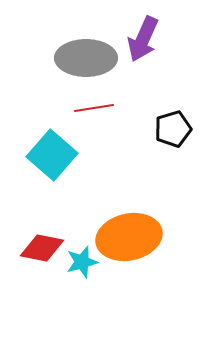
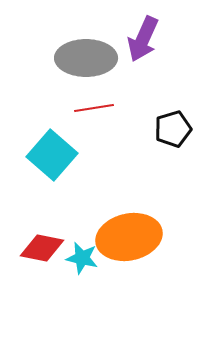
cyan star: moved 4 px up; rotated 28 degrees clockwise
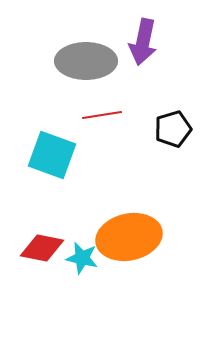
purple arrow: moved 3 px down; rotated 12 degrees counterclockwise
gray ellipse: moved 3 px down
red line: moved 8 px right, 7 px down
cyan square: rotated 21 degrees counterclockwise
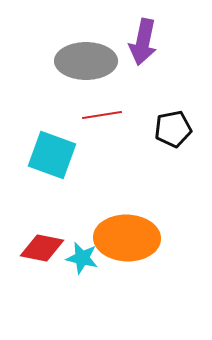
black pentagon: rotated 6 degrees clockwise
orange ellipse: moved 2 px left, 1 px down; rotated 14 degrees clockwise
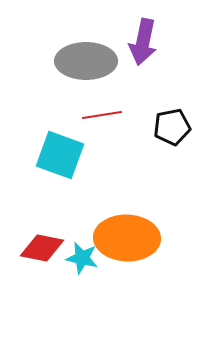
black pentagon: moved 1 px left, 2 px up
cyan square: moved 8 px right
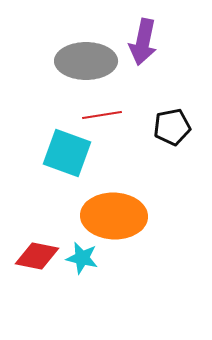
cyan square: moved 7 px right, 2 px up
orange ellipse: moved 13 px left, 22 px up
red diamond: moved 5 px left, 8 px down
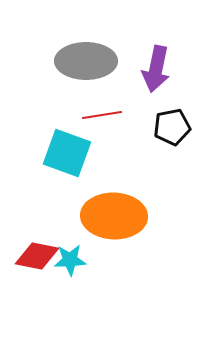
purple arrow: moved 13 px right, 27 px down
cyan star: moved 12 px left, 2 px down; rotated 16 degrees counterclockwise
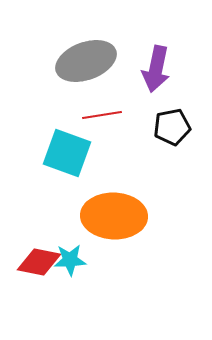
gray ellipse: rotated 20 degrees counterclockwise
red diamond: moved 2 px right, 6 px down
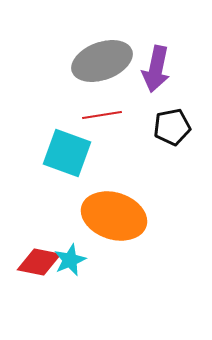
gray ellipse: moved 16 px right
orange ellipse: rotated 16 degrees clockwise
cyan star: rotated 20 degrees counterclockwise
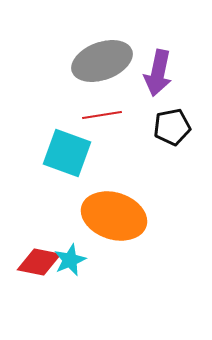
purple arrow: moved 2 px right, 4 px down
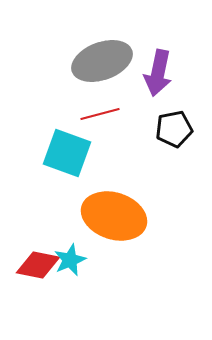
red line: moved 2 px left, 1 px up; rotated 6 degrees counterclockwise
black pentagon: moved 2 px right, 2 px down
red diamond: moved 1 px left, 3 px down
